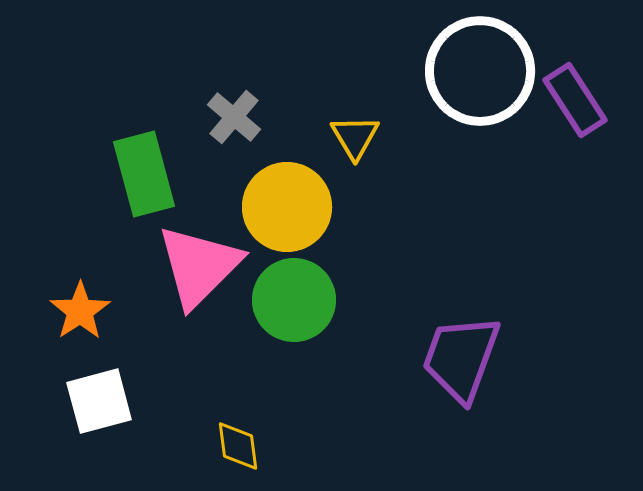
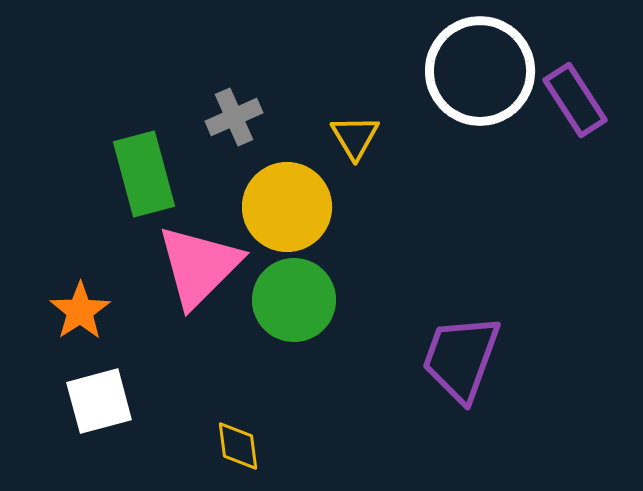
gray cross: rotated 26 degrees clockwise
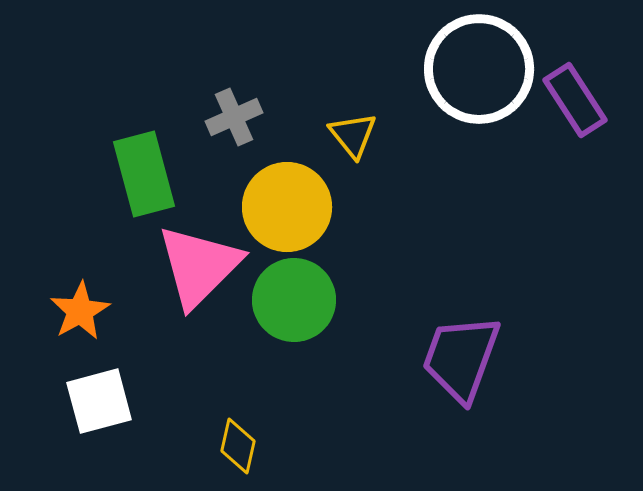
white circle: moved 1 px left, 2 px up
yellow triangle: moved 2 px left, 2 px up; rotated 8 degrees counterclockwise
orange star: rotated 4 degrees clockwise
yellow diamond: rotated 20 degrees clockwise
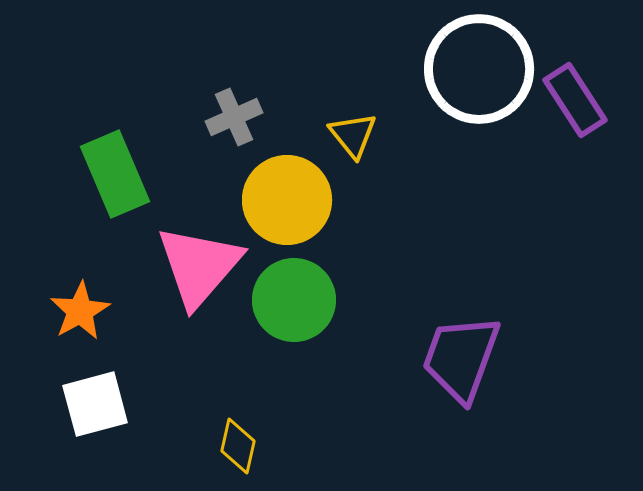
green rectangle: moved 29 px left; rotated 8 degrees counterclockwise
yellow circle: moved 7 px up
pink triangle: rotated 4 degrees counterclockwise
white square: moved 4 px left, 3 px down
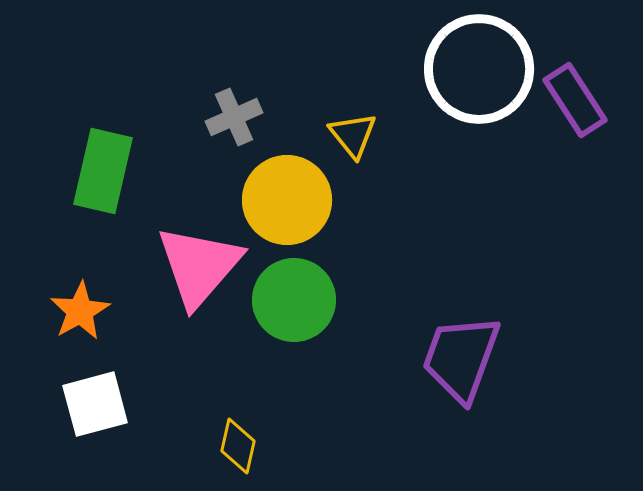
green rectangle: moved 12 px left, 3 px up; rotated 36 degrees clockwise
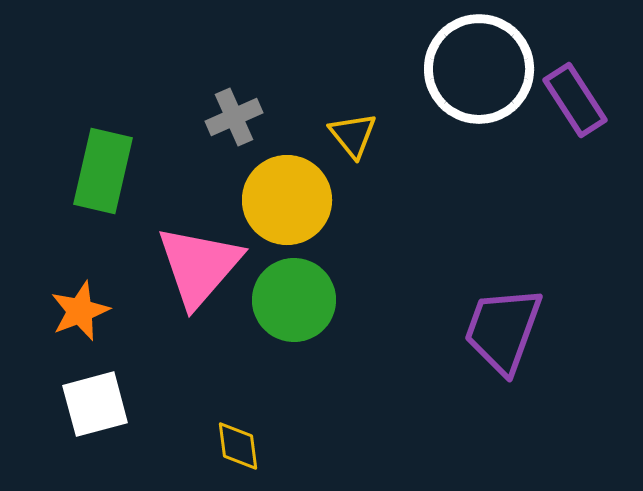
orange star: rotated 8 degrees clockwise
purple trapezoid: moved 42 px right, 28 px up
yellow diamond: rotated 20 degrees counterclockwise
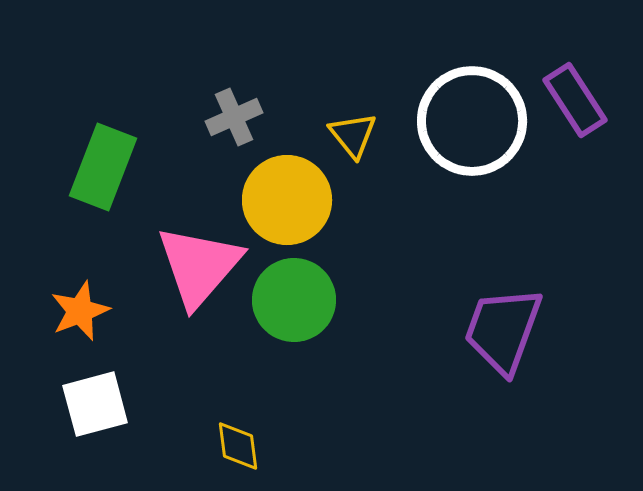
white circle: moved 7 px left, 52 px down
green rectangle: moved 4 px up; rotated 8 degrees clockwise
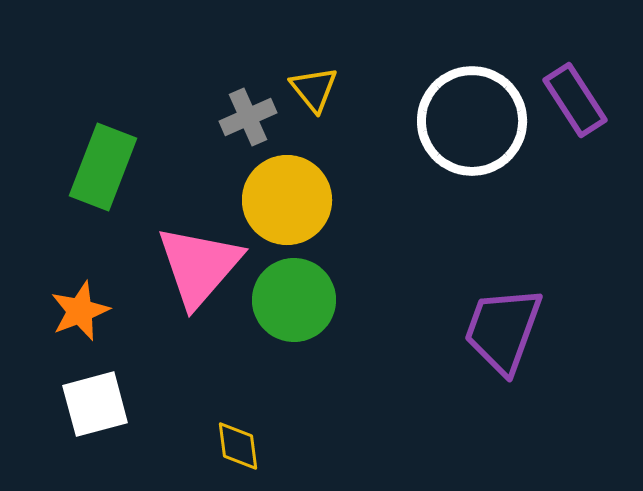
gray cross: moved 14 px right
yellow triangle: moved 39 px left, 46 px up
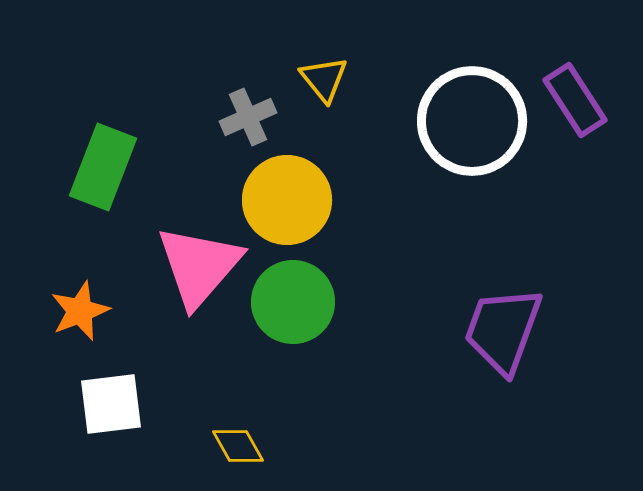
yellow triangle: moved 10 px right, 10 px up
green circle: moved 1 px left, 2 px down
white square: moved 16 px right; rotated 8 degrees clockwise
yellow diamond: rotated 22 degrees counterclockwise
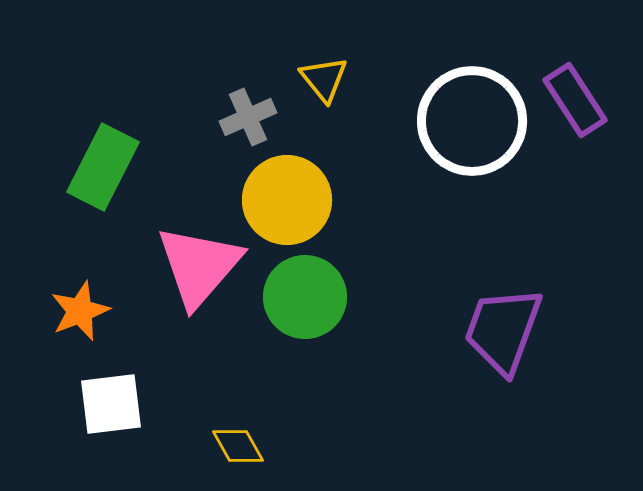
green rectangle: rotated 6 degrees clockwise
green circle: moved 12 px right, 5 px up
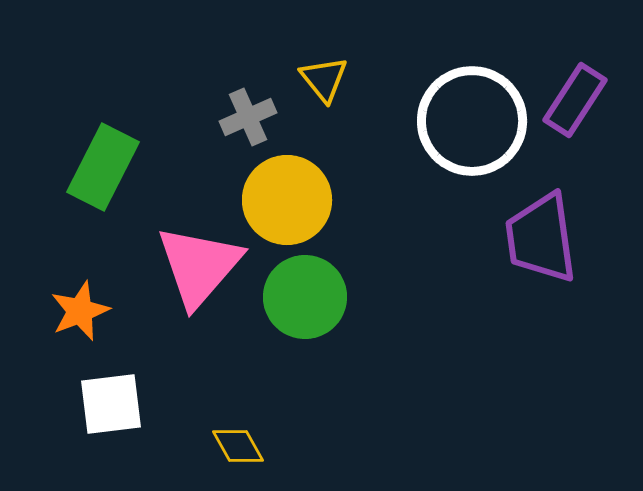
purple rectangle: rotated 66 degrees clockwise
purple trapezoid: moved 38 px right, 92 px up; rotated 28 degrees counterclockwise
